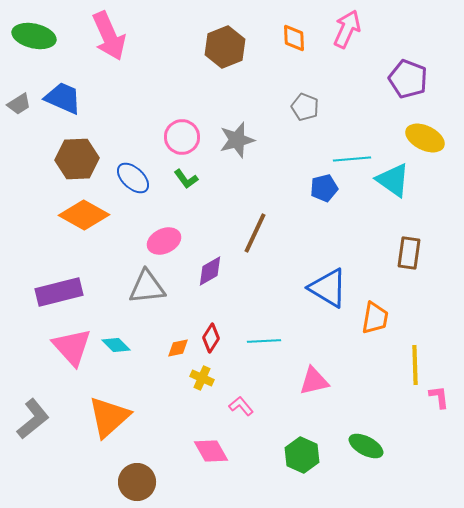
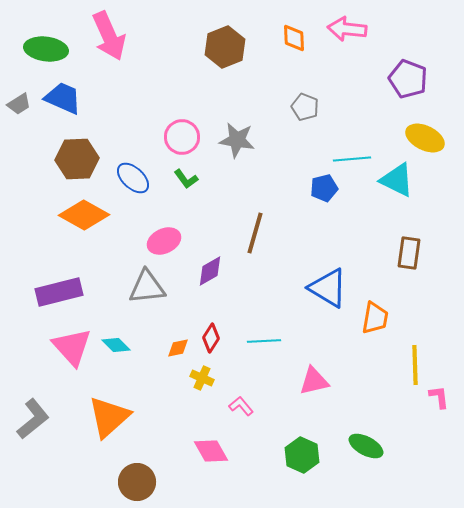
pink arrow at (347, 29): rotated 108 degrees counterclockwise
green ellipse at (34, 36): moved 12 px right, 13 px down; rotated 6 degrees counterclockwise
gray star at (237, 140): rotated 24 degrees clockwise
cyan triangle at (393, 180): moved 4 px right; rotated 9 degrees counterclockwise
brown line at (255, 233): rotated 9 degrees counterclockwise
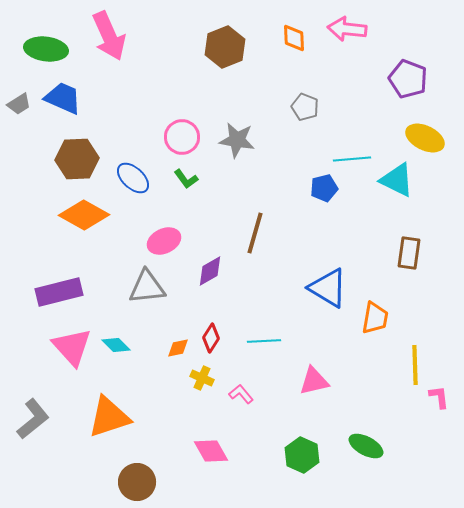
pink L-shape at (241, 406): moved 12 px up
orange triangle at (109, 417): rotated 24 degrees clockwise
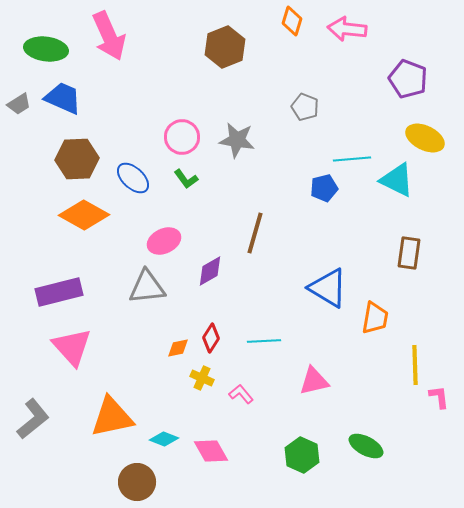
orange diamond at (294, 38): moved 2 px left, 17 px up; rotated 20 degrees clockwise
cyan diamond at (116, 345): moved 48 px right, 94 px down; rotated 24 degrees counterclockwise
orange triangle at (109, 417): moved 3 px right; rotated 6 degrees clockwise
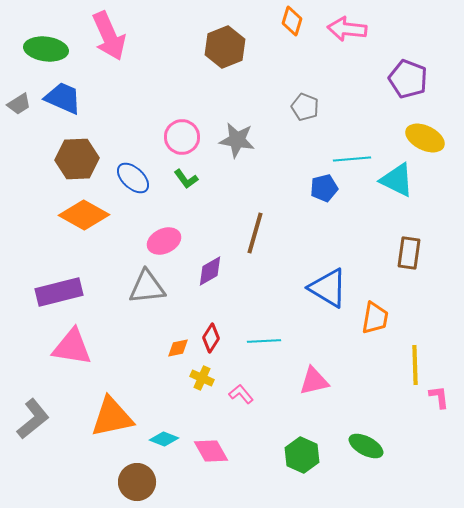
pink triangle at (72, 347): rotated 39 degrees counterclockwise
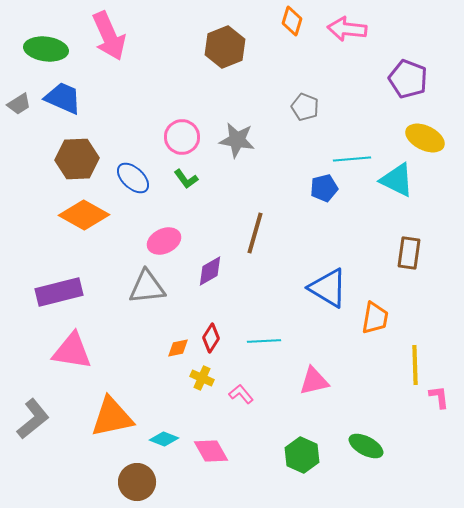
pink triangle at (72, 347): moved 4 px down
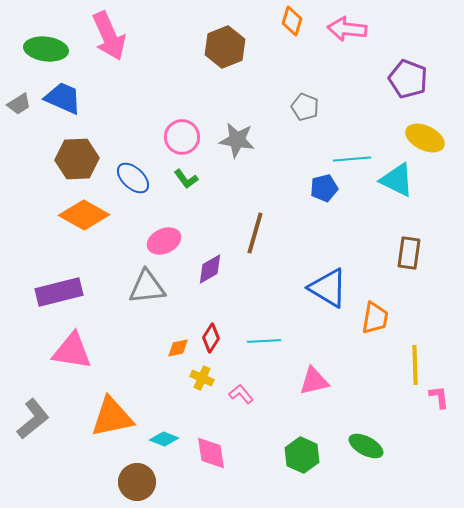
purple diamond at (210, 271): moved 2 px up
pink diamond at (211, 451): moved 2 px down; rotated 21 degrees clockwise
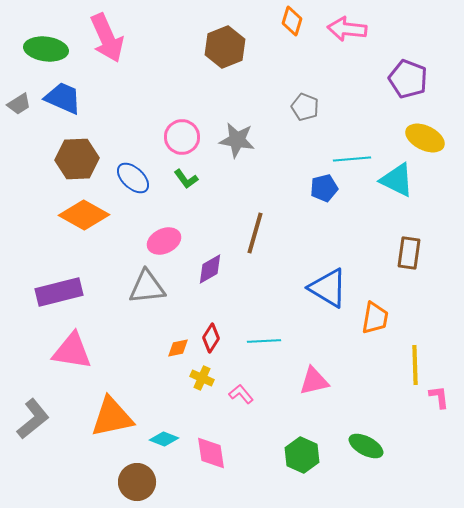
pink arrow at (109, 36): moved 2 px left, 2 px down
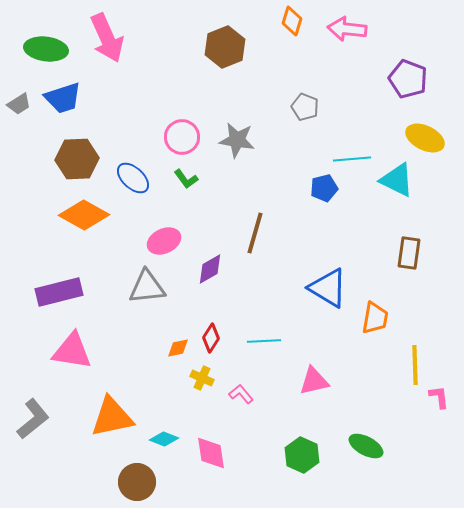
blue trapezoid at (63, 98): rotated 138 degrees clockwise
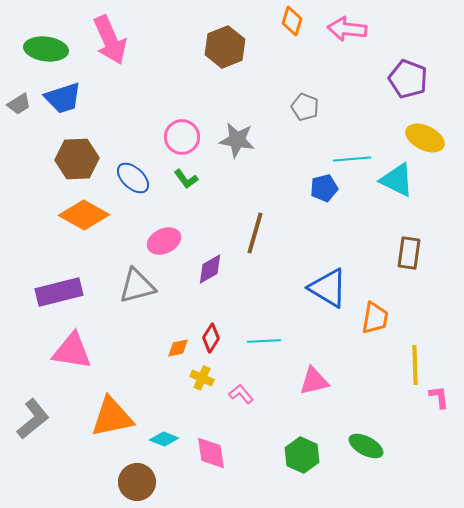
pink arrow at (107, 38): moved 3 px right, 2 px down
gray triangle at (147, 287): moved 10 px left, 1 px up; rotated 9 degrees counterclockwise
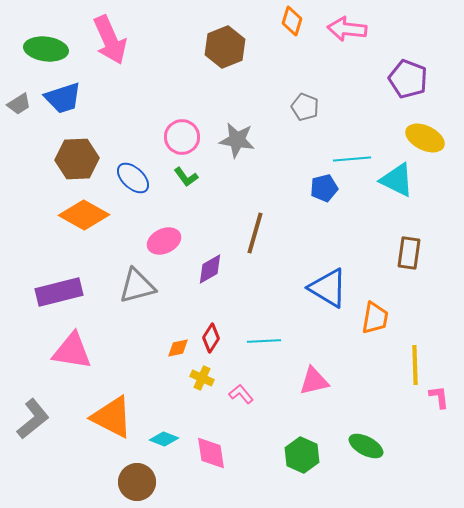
green L-shape at (186, 179): moved 2 px up
orange triangle at (112, 417): rotated 39 degrees clockwise
